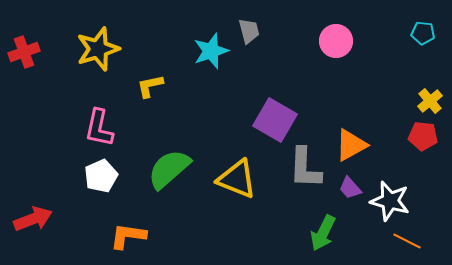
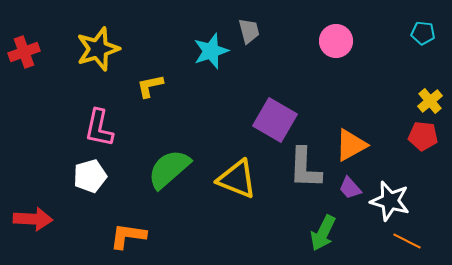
white pentagon: moved 11 px left; rotated 8 degrees clockwise
red arrow: rotated 24 degrees clockwise
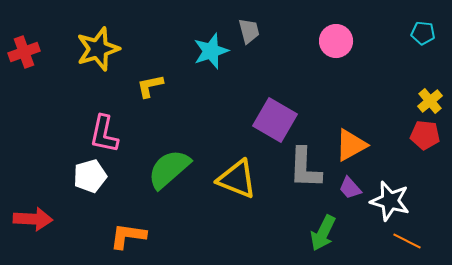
pink L-shape: moved 5 px right, 6 px down
red pentagon: moved 2 px right, 1 px up
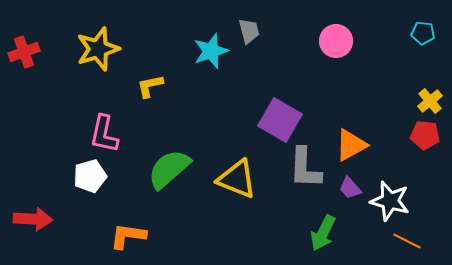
purple square: moved 5 px right
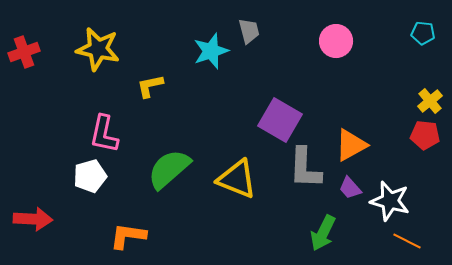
yellow star: rotated 30 degrees clockwise
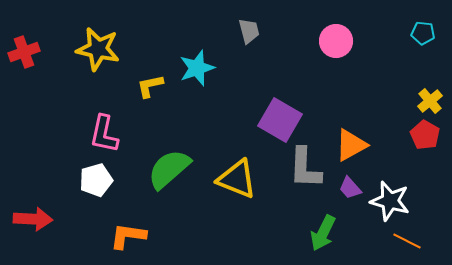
cyan star: moved 14 px left, 17 px down
red pentagon: rotated 24 degrees clockwise
white pentagon: moved 6 px right, 4 px down
